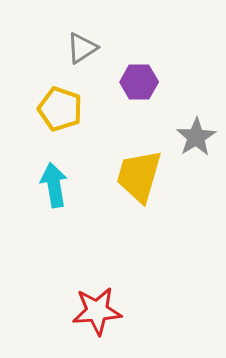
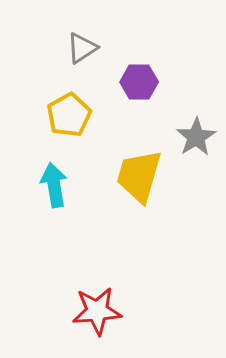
yellow pentagon: moved 9 px right, 6 px down; rotated 24 degrees clockwise
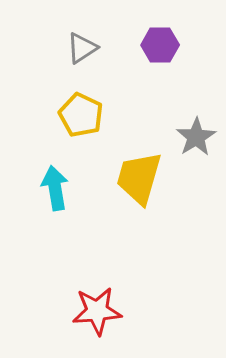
purple hexagon: moved 21 px right, 37 px up
yellow pentagon: moved 12 px right; rotated 18 degrees counterclockwise
yellow trapezoid: moved 2 px down
cyan arrow: moved 1 px right, 3 px down
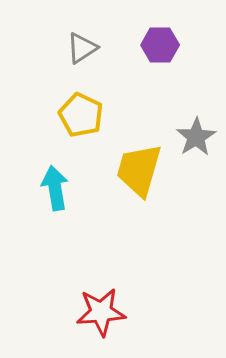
yellow trapezoid: moved 8 px up
red star: moved 4 px right, 1 px down
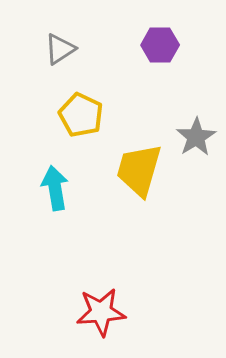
gray triangle: moved 22 px left, 1 px down
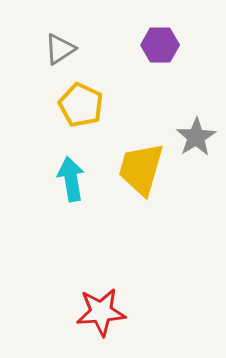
yellow pentagon: moved 10 px up
yellow trapezoid: moved 2 px right, 1 px up
cyan arrow: moved 16 px right, 9 px up
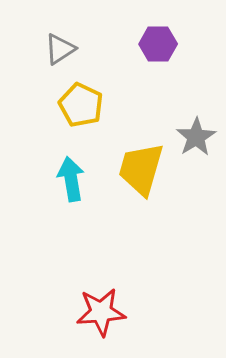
purple hexagon: moved 2 px left, 1 px up
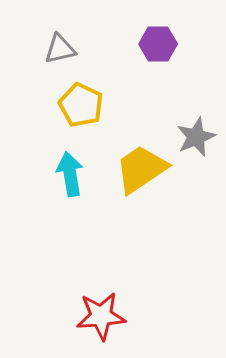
gray triangle: rotated 20 degrees clockwise
gray star: rotated 9 degrees clockwise
yellow trapezoid: rotated 40 degrees clockwise
cyan arrow: moved 1 px left, 5 px up
red star: moved 4 px down
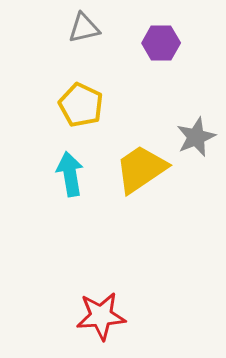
purple hexagon: moved 3 px right, 1 px up
gray triangle: moved 24 px right, 21 px up
